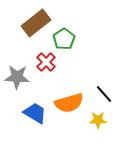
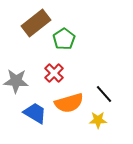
red cross: moved 8 px right, 11 px down
gray star: moved 1 px left, 4 px down
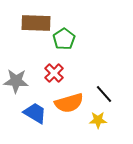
brown rectangle: rotated 40 degrees clockwise
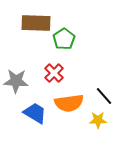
black line: moved 2 px down
orange semicircle: rotated 8 degrees clockwise
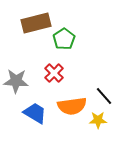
brown rectangle: rotated 16 degrees counterclockwise
orange semicircle: moved 3 px right, 3 px down
